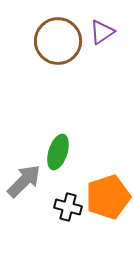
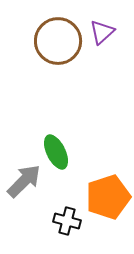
purple triangle: rotated 8 degrees counterclockwise
green ellipse: moved 2 px left; rotated 44 degrees counterclockwise
black cross: moved 1 px left, 14 px down
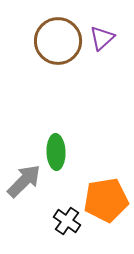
purple triangle: moved 6 px down
green ellipse: rotated 24 degrees clockwise
orange pentagon: moved 2 px left, 3 px down; rotated 9 degrees clockwise
black cross: rotated 20 degrees clockwise
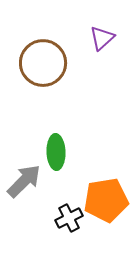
brown circle: moved 15 px left, 22 px down
black cross: moved 2 px right, 3 px up; rotated 28 degrees clockwise
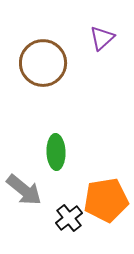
gray arrow: moved 9 px down; rotated 84 degrees clockwise
black cross: rotated 12 degrees counterclockwise
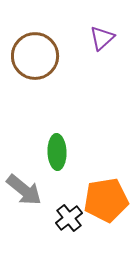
brown circle: moved 8 px left, 7 px up
green ellipse: moved 1 px right
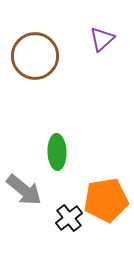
purple triangle: moved 1 px down
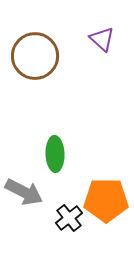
purple triangle: rotated 36 degrees counterclockwise
green ellipse: moved 2 px left, 2 px down
gray arrow: moved 2 px down; rotated 12 degrees counterclockwise
orange pentagon: rotated 9 degrees clockwise
